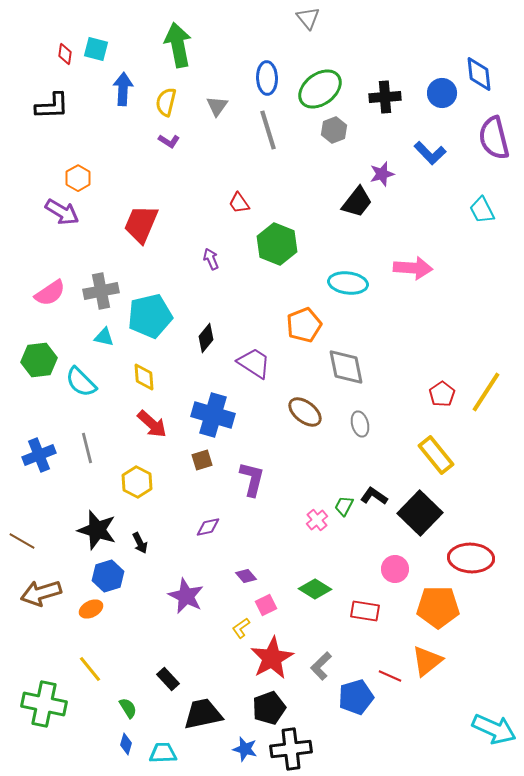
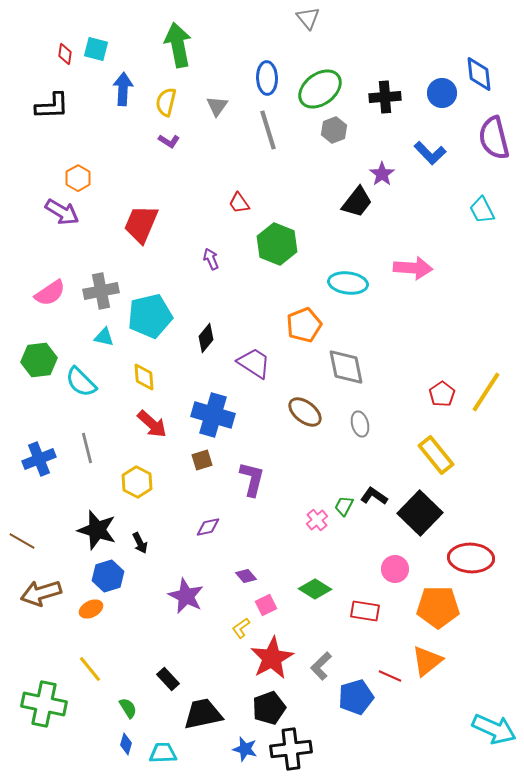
purple star at (382, 174): rotated 20 degrees counterclockwise
blue cross at (39, 455): moved 4 px down
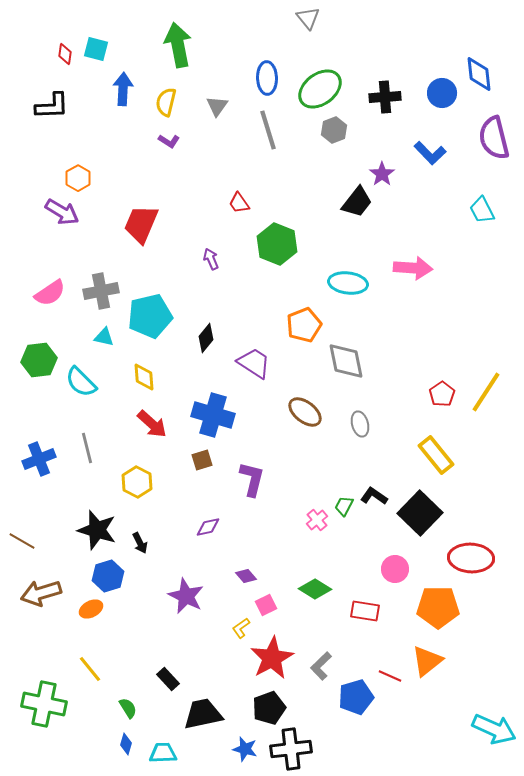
gray diamond at (346, 367): moved 6 px up
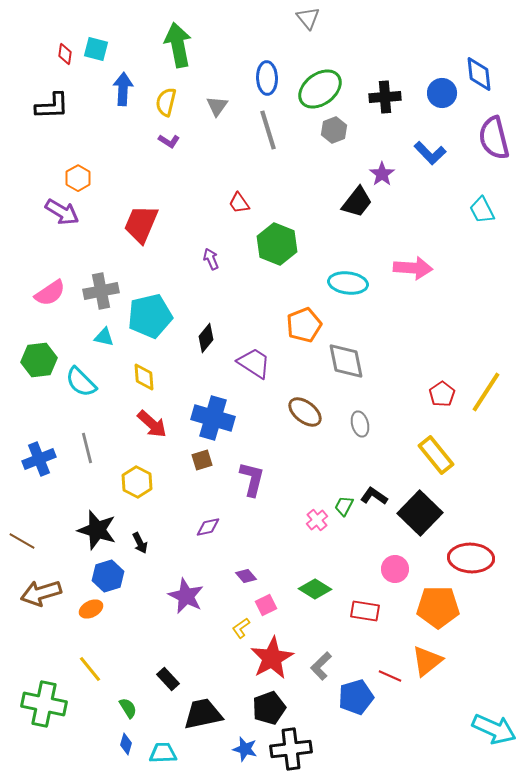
blue cross at (213, 415): moved 3 px down
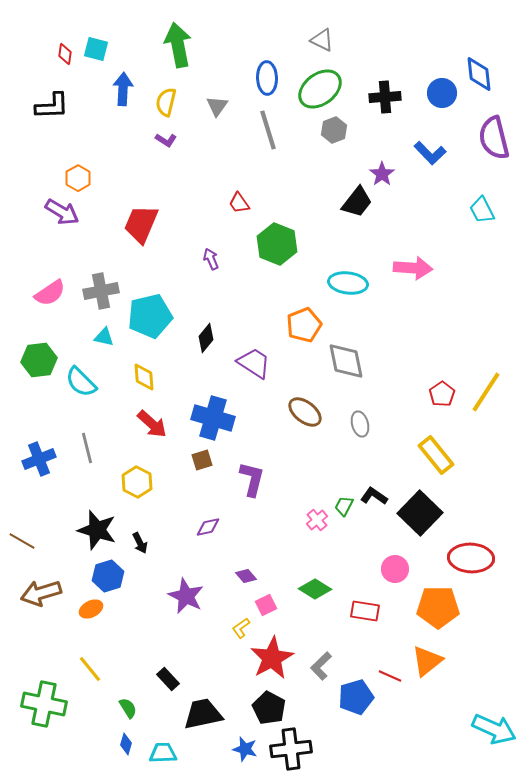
gray triangle at (308, 18): moved 14 px right, 22 px down; rotated 25 degrees counterclockwise
purple L-shape at (169, 141): moved 3 px left, 1 px up
black pentagon at (269, 708): rotated 24 degrees counterclockwise
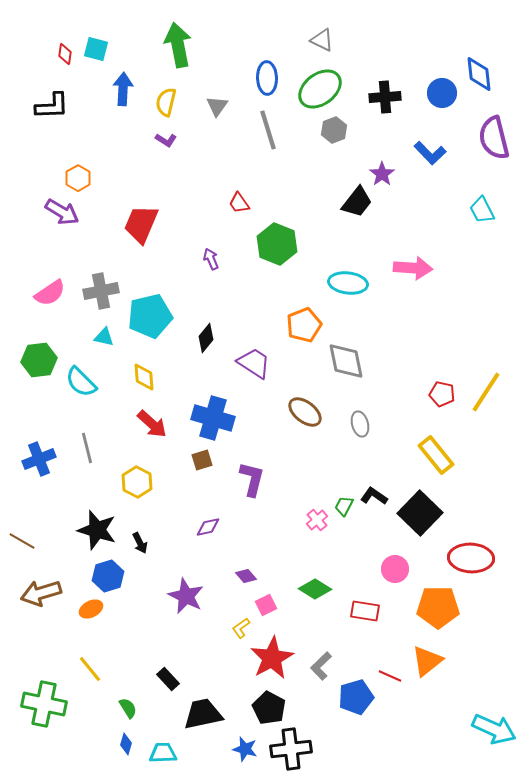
red pentagon at (442, 394): rotated 25 degrees counterclockwise
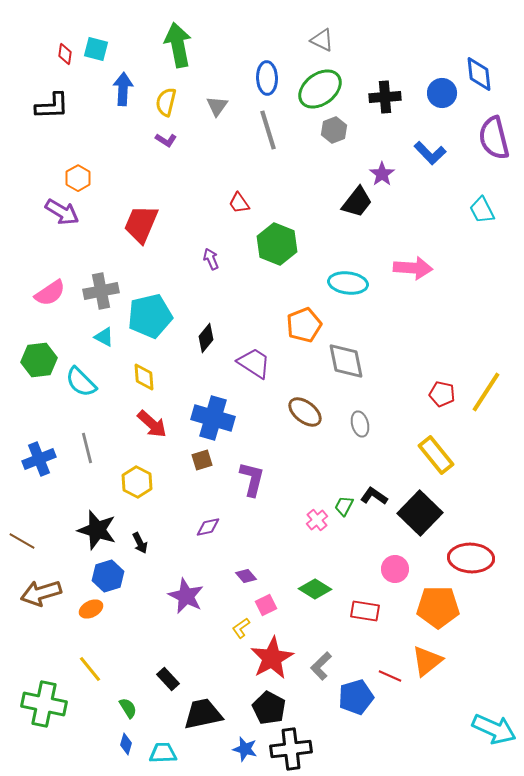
cyan triangle at (104, 337): rotated 15 degrees clockwise
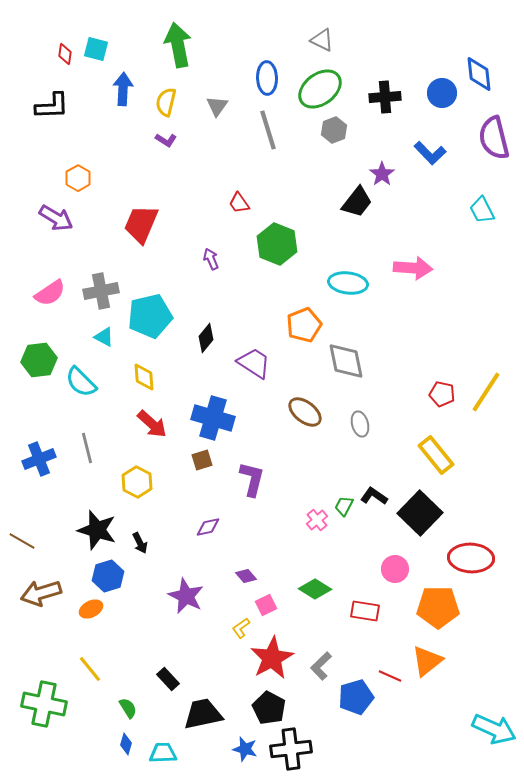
purple arrow at (62, 212): moved 6 px left, 6 px down
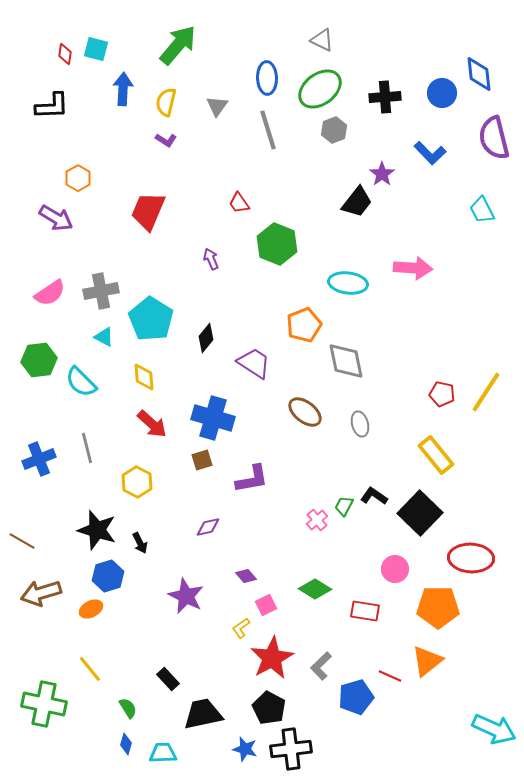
green arrow at (178, 45): rotated 51 degrees clockwise
red trapezoid at (141, 224): moved 7 px right, 13 px up
cyan pentagon at (150, 316): moved 1 px right, 3 px down; rotated 27 degrees counterclockwise
purple L-shape at (252, 479): rotated 66 degrees clockwise
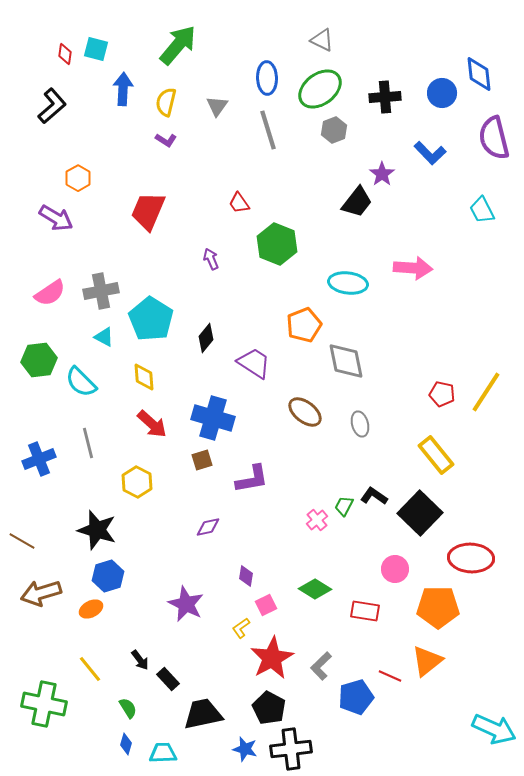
black L-shape at (52, 106): rotated 39 degrees counterclockwise
gray line at (87, 448): moved 1 px right, 5 px up
black arrow at (140, 543): moved 117 px down; rotated 10 degrees counterclockwise
purple diamond at (246, 576): rotated 50 degrees clockwise
purple star at (186, 596): moved 8 px down
